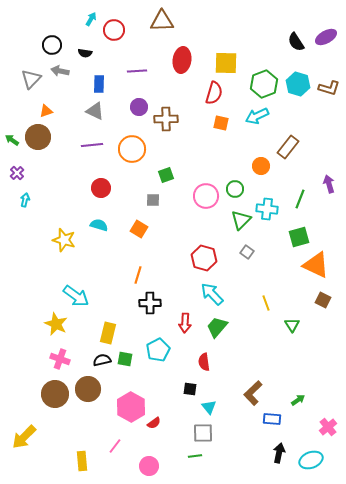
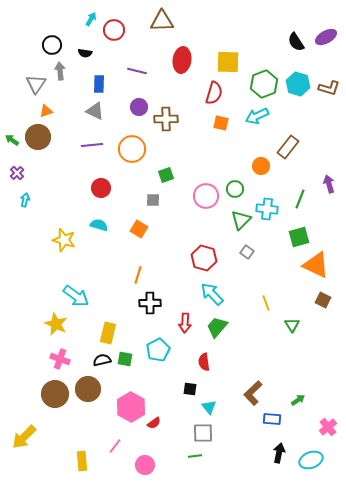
yellow square at (226, 63): moved 2 px right, 1 px up
gray arrow at (60, 71): rotated 72 degrees clockwise
purple line at (137, 71): rotated 18 degrees clockwise
gray triangle at (31, 79): moved 5 px right, 5 px down; rotated 10 degrees counterclockwise
pink circle at (149, 466): moved 4 px left, 1 px up
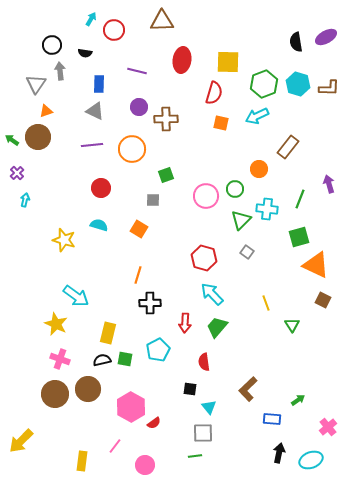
black semicircle at (296, 42): rotated 24 degrees clockwise
brown L-shape at (329, 88): rotated 15 degrees counterclockwise
orange circle at (261, 166): moved 2 px left, 3 px down
brown L-shape at (253, 393): moved 5 px left, 4 px up
yellow arrow at (24, 437): moved 3 px left, 4 px down
yellow rectangle at (82, 461): rotated 12 degrees clockwise
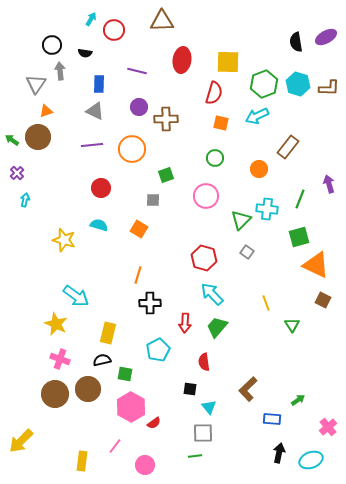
green circle at (235, 189): moved 20 px left, 31 px up
green square at (125, 359): moved 15 px down
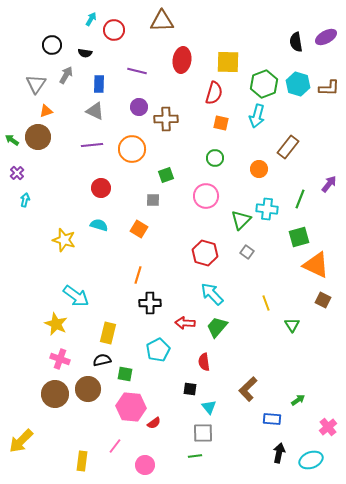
gray arrow at (60, 71): moved 6 px right, 4 px down; rotated 36 degrees clockwise
cyan arrow at (257, 116): rotated 50 degrees counterclockwise
purple arrow at (329, 184): rotated 54 degrees clockwise
red hexagon at (204, 258): moved 1 px right, 5 px up
red arrow at (185, 323): rotated 90 degrees clockwise
pink hexagon at (131, 407): rotated 24 degrees counterclockwise
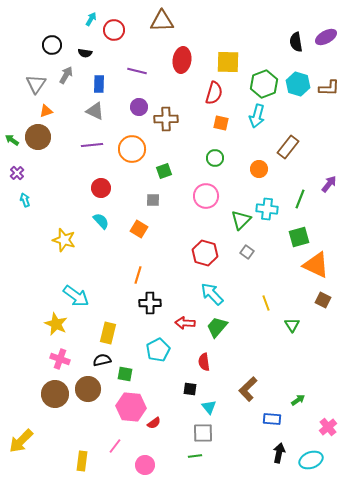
green square at (166, 175): moved 2 px left, 4 px up
cyan arrow at (25, 200): rotated 32 degrees counterclockwise
cyan semicircle at (99, 225): moved 2 px right, 4 px up; rotated 30 degrees clockwise
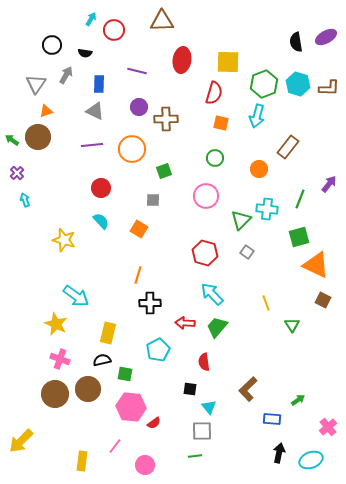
gray square at (203, 433): moved 1 px left, 2 px up
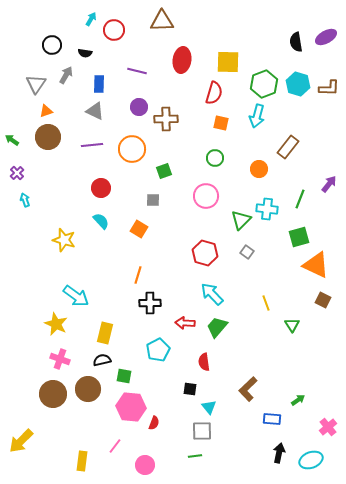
brown circle at (38, 137): moved 10 px right
yellow rectangle at (108, 333): moved 3 px left
green square at (125, 374): moved 1 px left, 2 px down
brown circle at (55, 394): moved 2 px left
red semicircle at (154, 423): rotated 32 degrees counterclockwise
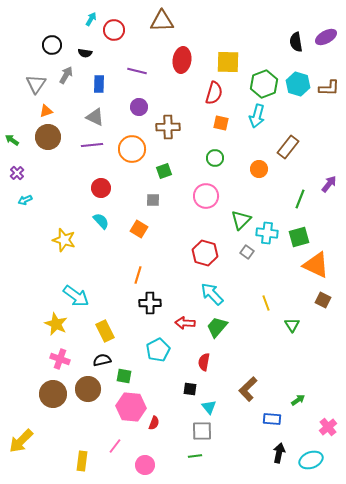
gray triangle at (95, 111): moved 6 px down
brown cross at (166, 119): moved 2 px right, 8 px down
cyan arrow at (25, 200): rotated 96 degrees counterclockwise
cyan cross at (267, 209): moved 24 px down
yellow rectangle at (105, 333): moved 2 px up; rotated 40 degrees counterclockwise
red semicircle at (204, 362): rotated 18 degrees clockwise
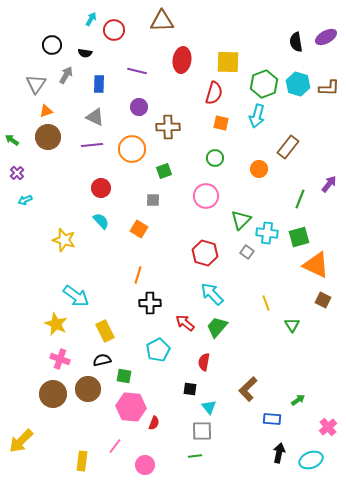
red arrow at (185, 323): rotated 36 degrees clockwise
